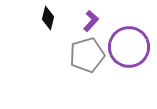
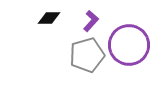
black diamond: moved 1 px right; rotated 75 degrees clockwise
purple circle: moved 2 px up
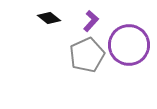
black diamond: rotated 40 degrees clockwise
gray pentagon: rotated 8 degrees counterclockwise
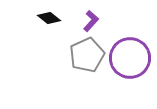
purple circle: moved 1 px right, 13 px down
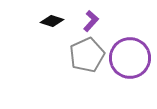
black diamond: moved 3 px right, 3 px down; rotated 20 degrees counterclockwise
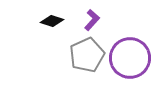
purple L-shape: moved 1 px right, 1 px up
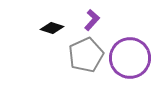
black diamond: moved 7 px down
gray pentagon: moved 1 px left
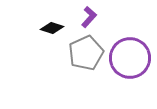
purple L-shape: moved 3 px left, 3 px up
gray pentagon: moved 2 px up
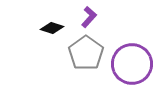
gray pentagon: rotated 12 degrees counterclockwise
purple circle: moved 2 px right, 6 px down
